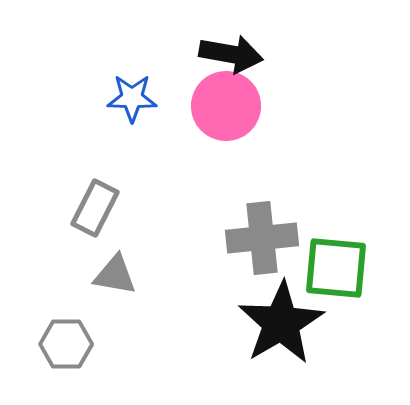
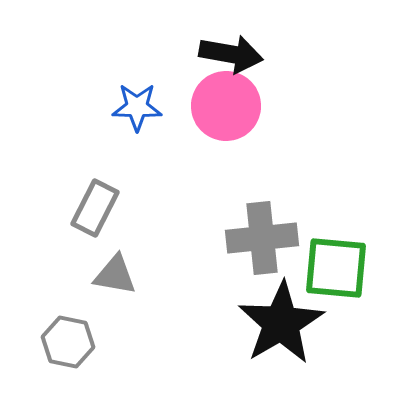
blue star: moved 5 px right, 9 px down
gray hexagon: moved 2 px right, 2 px up; rotated 12 degrees clockwise
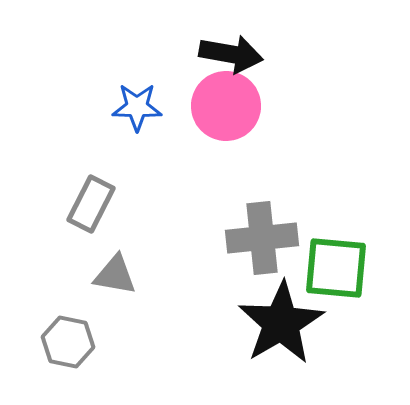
gray rectangle: moved 4 px left, 4 px up
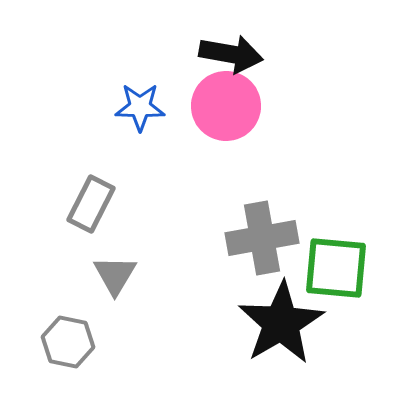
blue star: moved 3 px right
gray cross: rotated 4 degrees counterclockwise
gray triangle: rotated 51 degrees clockwise
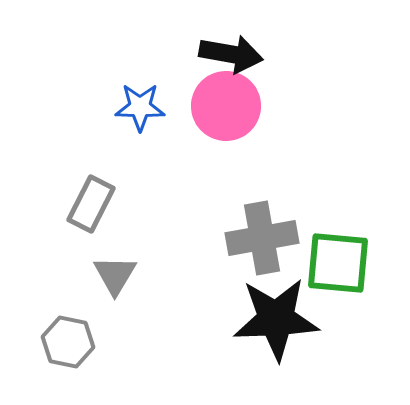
green square: moved 2 px right, 5 px up
black star: moved 5 px left, 4 px up; rotated 28 degrees clockwise
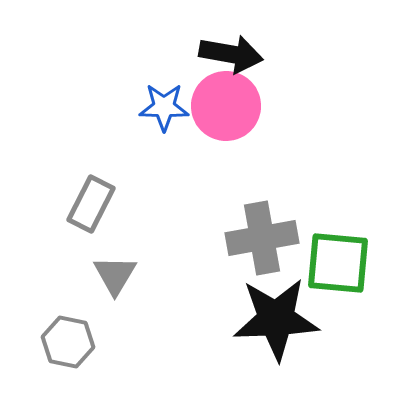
blue star: moved 24 px right
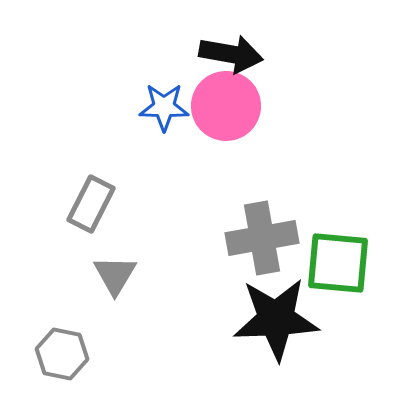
gray hexagon: moved 6 px left, 12 px down
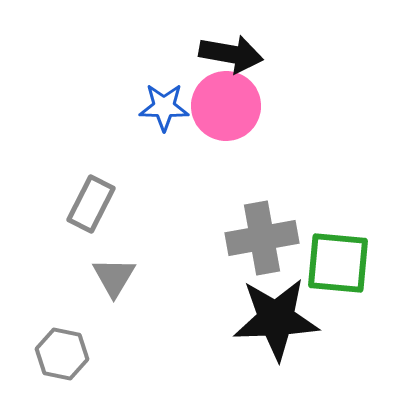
gray triangle: moved 1 px left, 2 px down
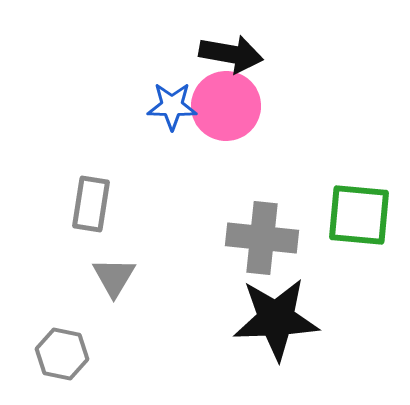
blue star: moved 8 px right, 1 px up
gray rectangle: rotated 18 degrees counterclockwise
gray cross: rotated 16 degrees clockwise
green square: moved 21 px right, 48 px up
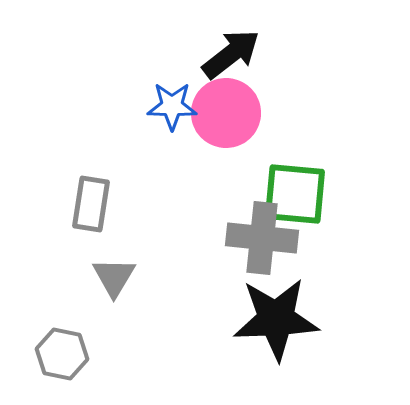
black arrow: rotated 48 degrees counterclockwise
pink circle: moved 7 px down
green square: moved 64 px left, 21 px up
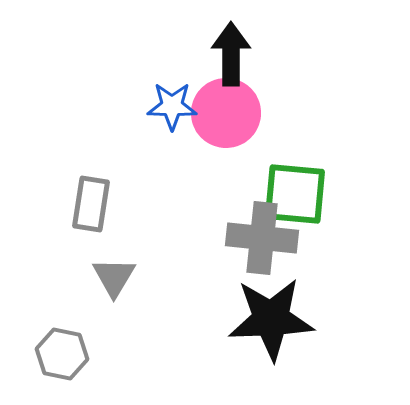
black arrow: rotated 52 degrees counterclockwise
black star: moved 5 px left
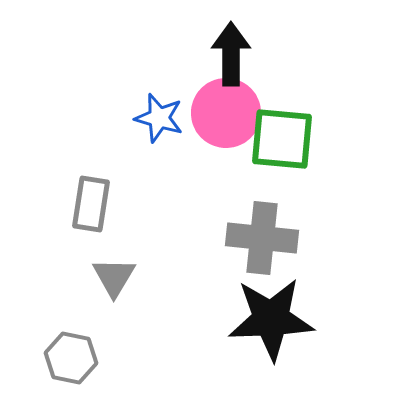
blue star: moved 13 px left, 12 px down; rotated 15 degrees clockwise
green square: moved 13 px left, 55 px up
gray hexagon: moved 9 px right, 4 px down
